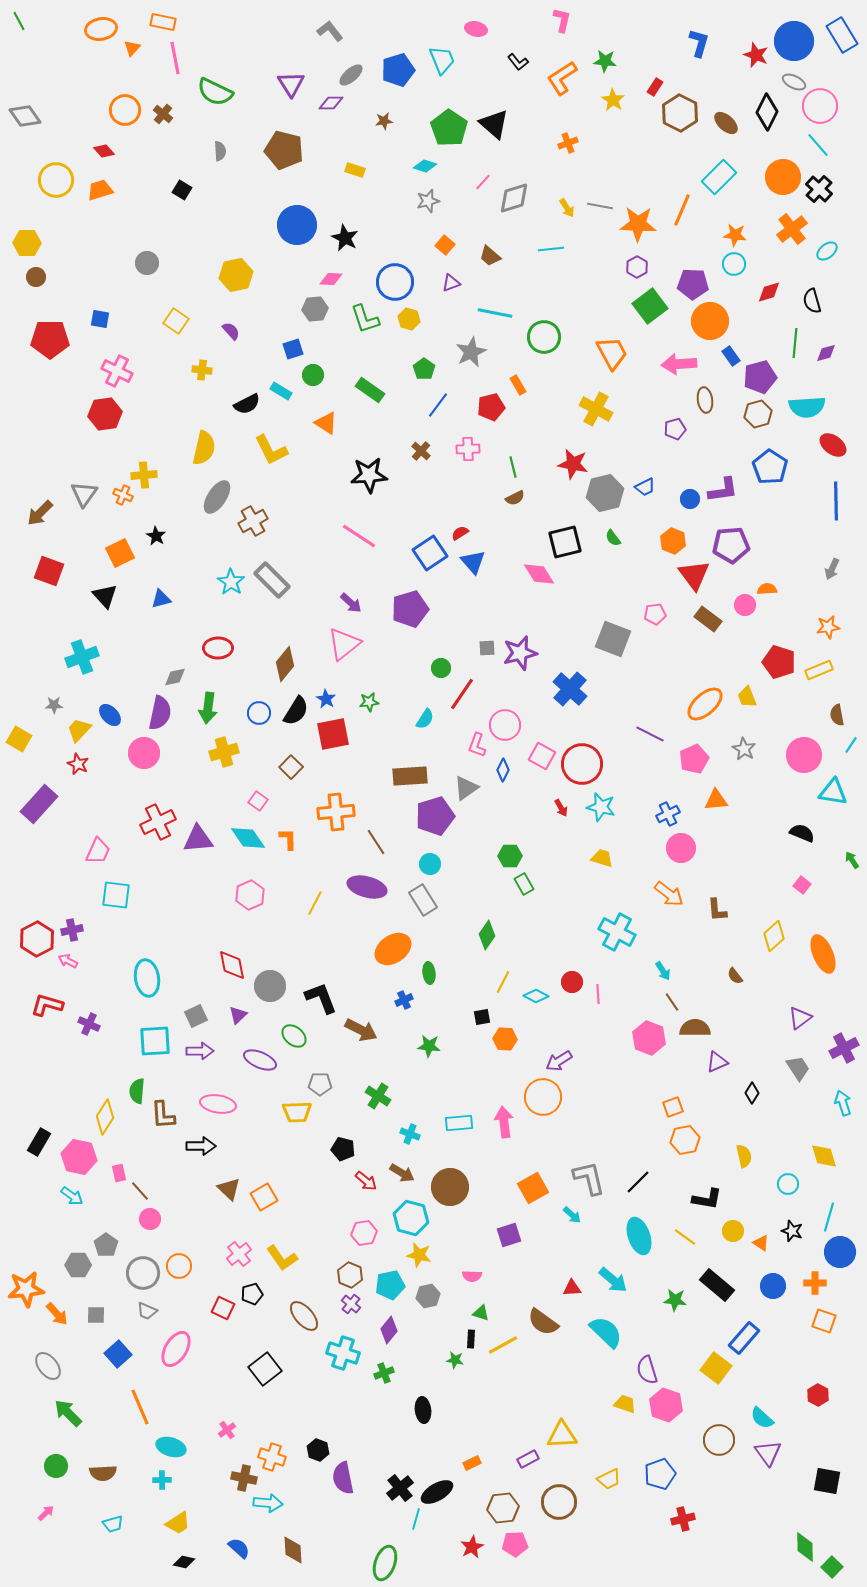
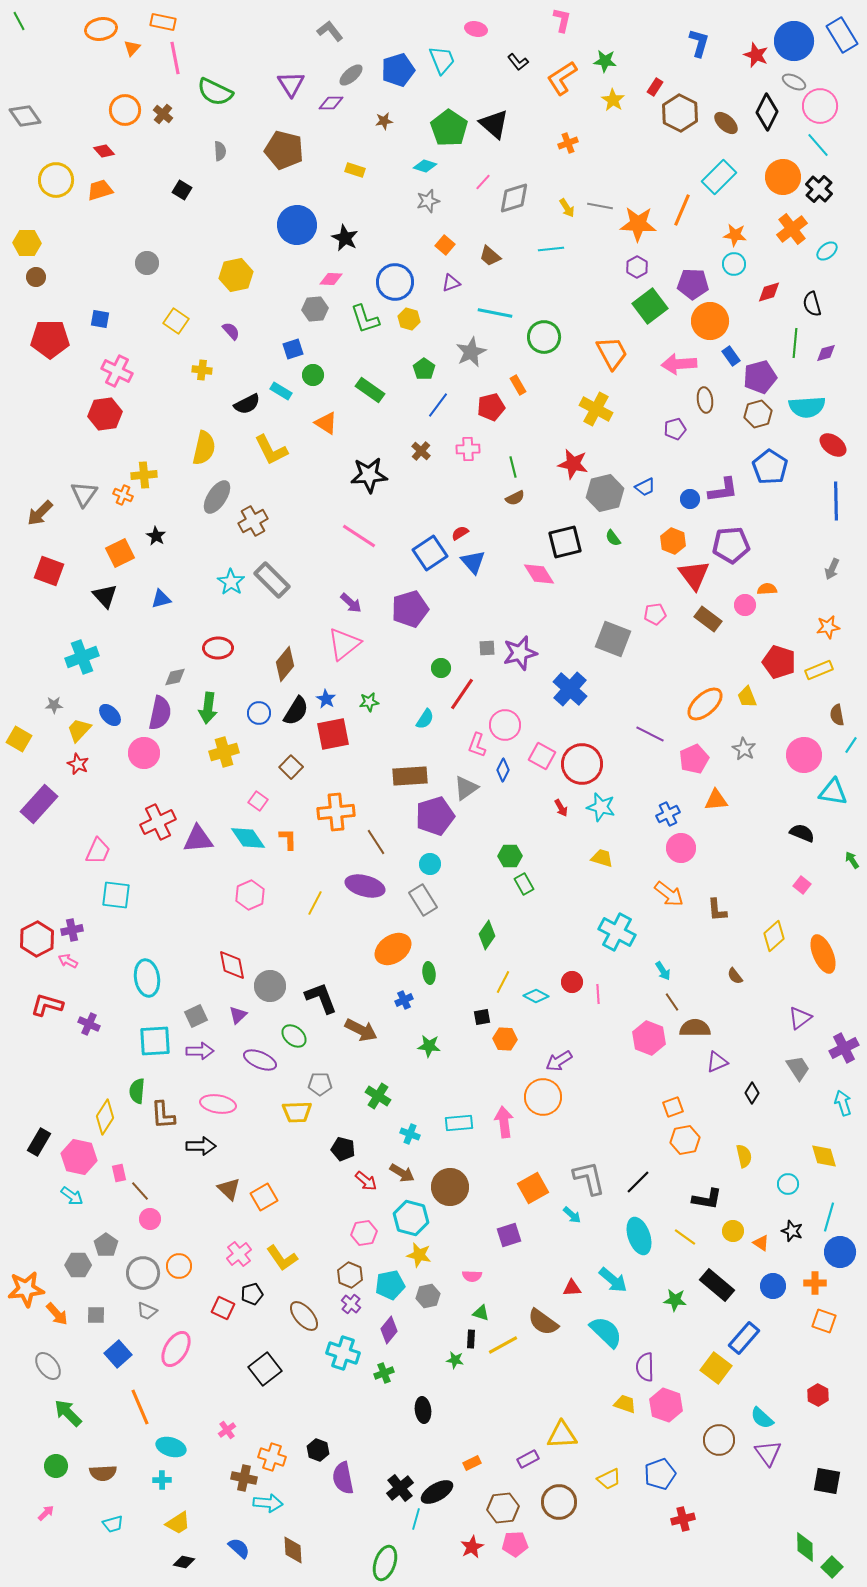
black semicircle at (812, 301): moved 3 px down
purple ellipse at (367, 887): moved 2 px left, 1 px up
purple semicircle at (647, 1370): moved 2 px left, 3 px up; rotated 16 degrees clockwise
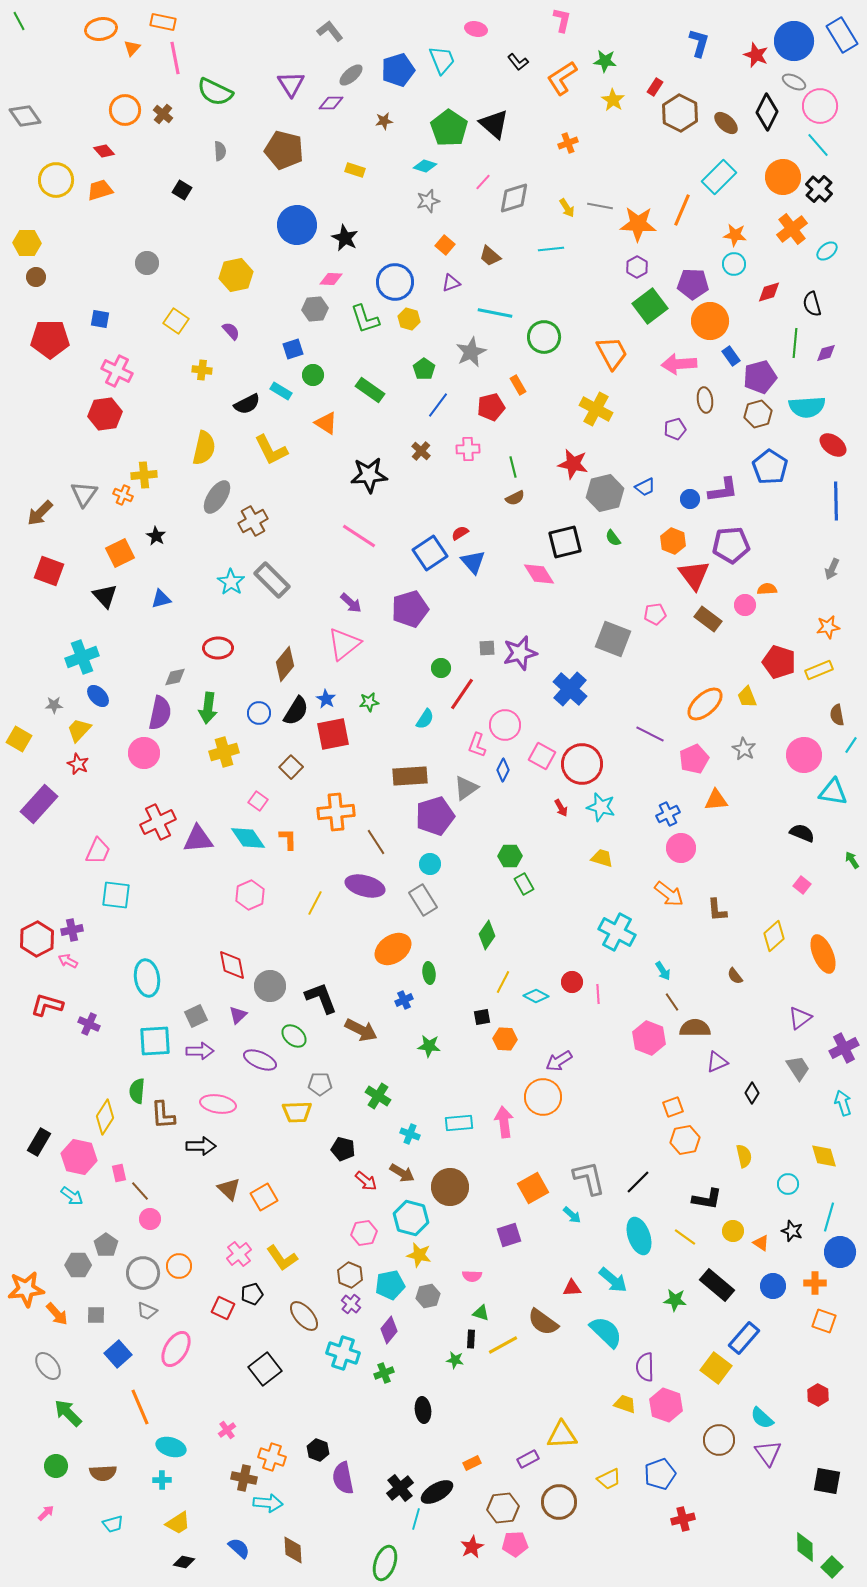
blue ellipse at (110, 715): moved 12 px left, 19 px up
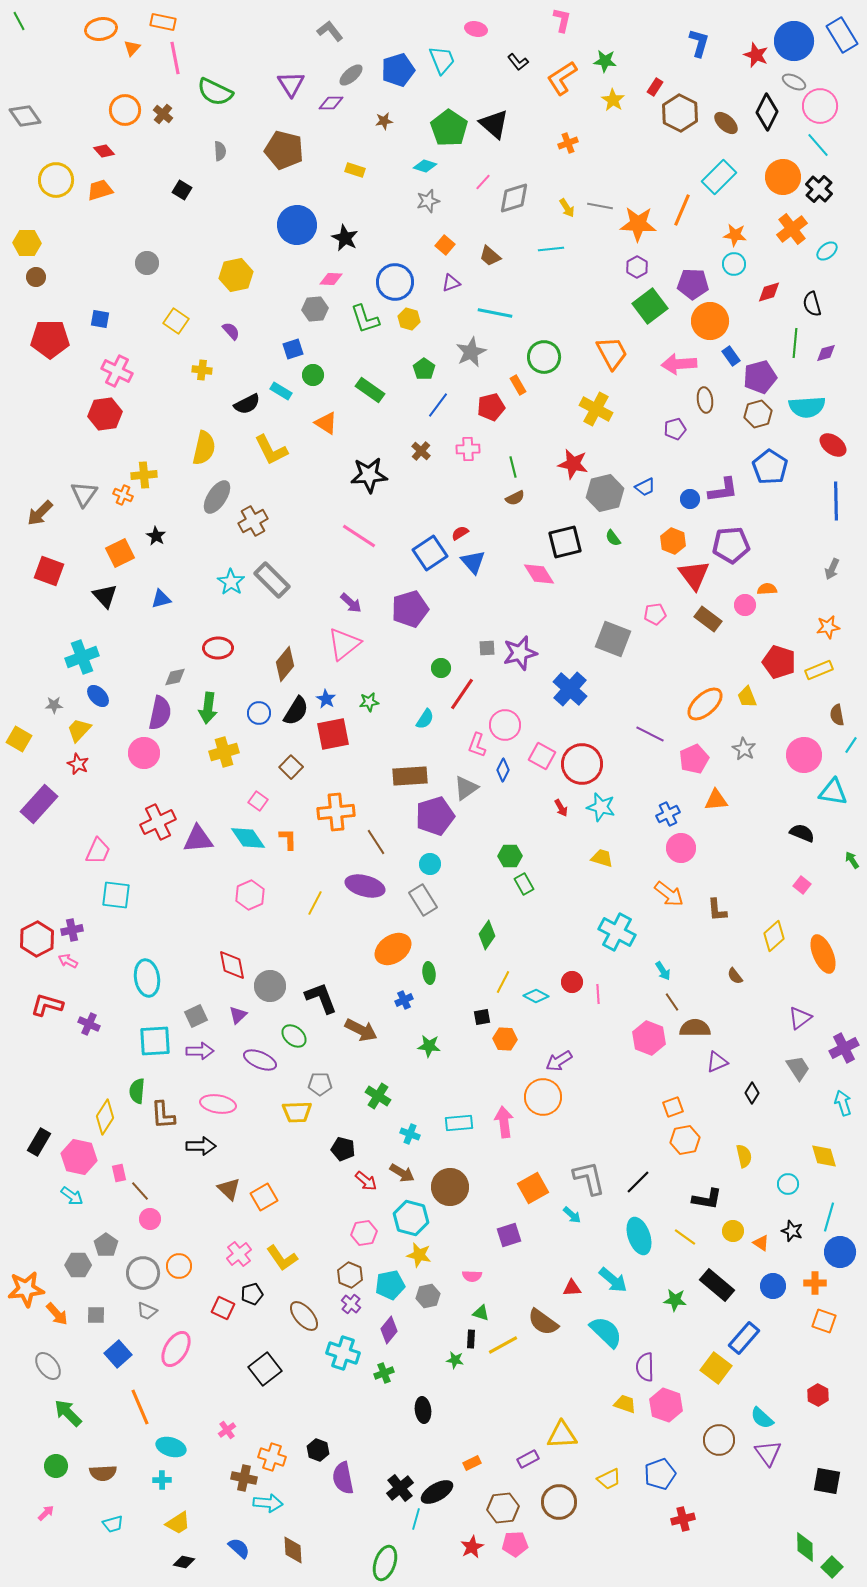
green circle at (544, 337): moved 20 px down
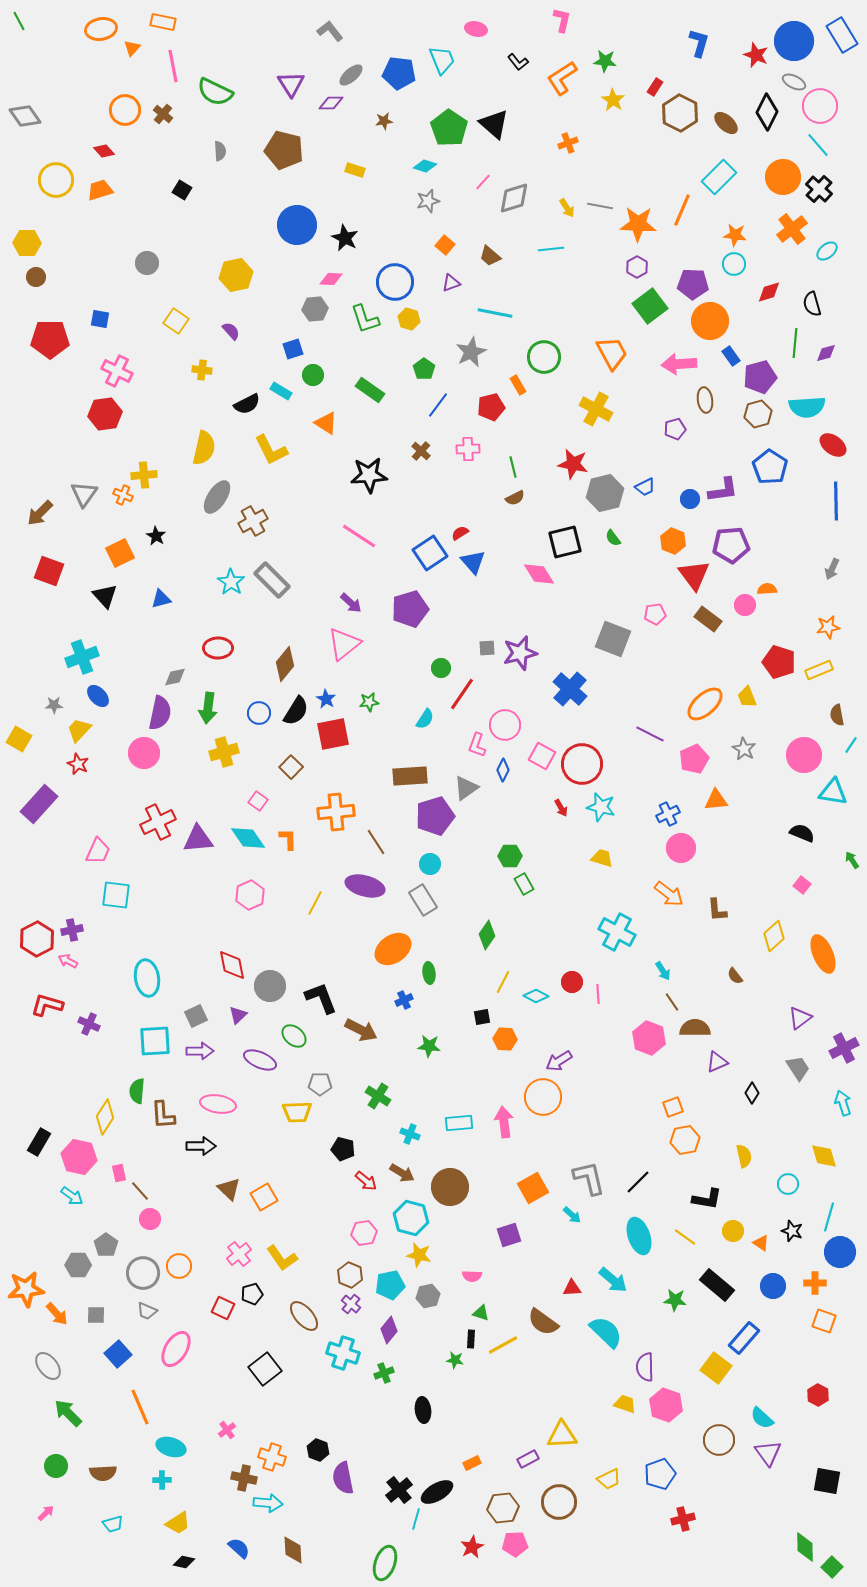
pink line at (175, 58): moved 2 px left, 8 px down
blue pentagon at (398, 70): moved 1 px right, 3 px down; rotated 24 degrees clockwise
black cross at (400, 1488): moved 1 px left, 2 px down
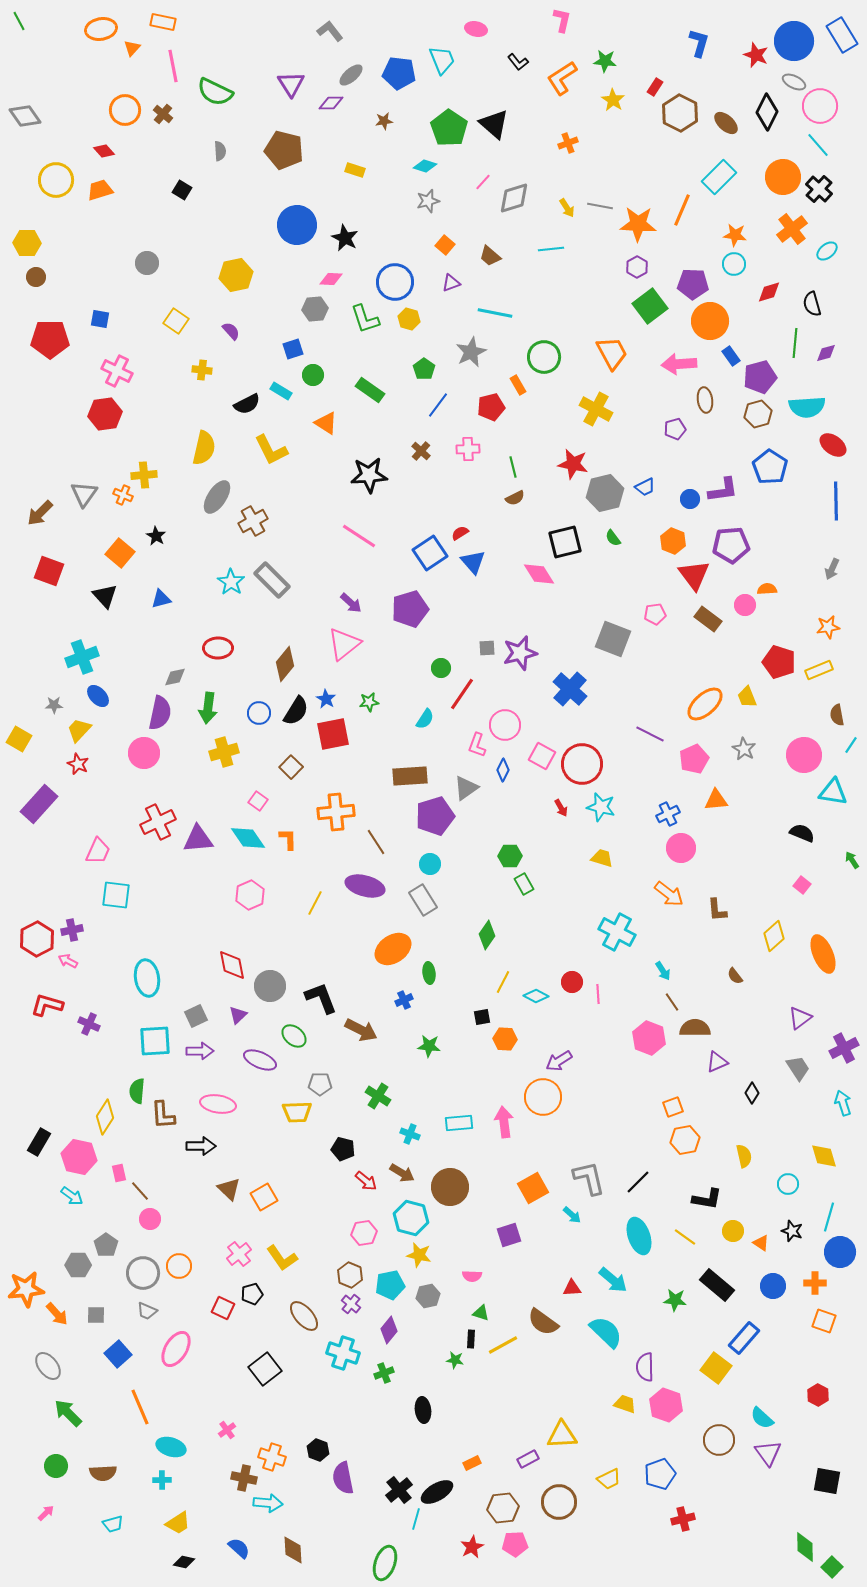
orange square at (120, 553): rotated 24 degrees counterclockwise
